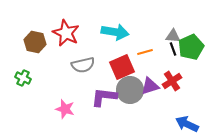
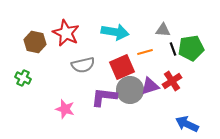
gray triangle: moved 10 px left, 6 px up
green pentagon: moved 1 px down; rotated 15 degrees clockwise
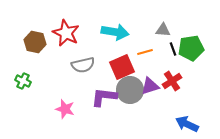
green cross: moved 3 px down
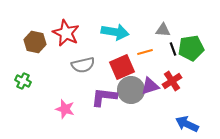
gray circle: moved 1 px right
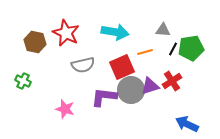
black line: rotated 48 degrees clockwise
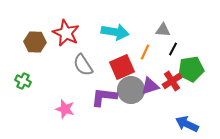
brown hexagon: rotated 10 degrees counterclockwise
green pentagon: moved 21 px down
orange line: rotated 49 degrees counterclockwise
gray semicircle: rotated 70 degrees clockwise
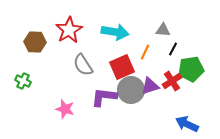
red star: moved 3 px right, 3 px up; rotated 16 degrees clockwise
